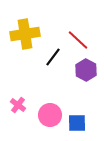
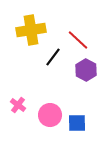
yellow cross: moved 6 px right, 4 px up
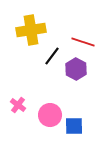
red line: moved 5 px right, 2 px down; rotated 25 degrees counterclockwise
black line: moved 1 px left, 1 px up
purple hexagon: moved 10 px left, 1 px up
blue square: moved 3 px left, 3 px down
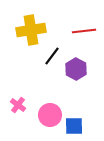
red line: moved 1 px right, 11 px up; rotated 25 degrees counterclockwise
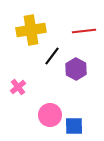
pink cross: moved 18 px up; rotated 14 degrees clockwise
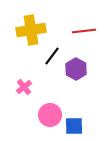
pink cross: moved 6 px right
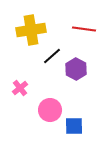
red line: moved 2 px up; rotated 15 degrees clockwise
black line: rotated 12 degrees clockwise
pink cross: moved 4 px left, 1 px down
pink circle: moved 5 px up
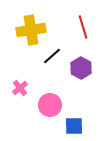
red line: moved 1 px left, 2 px up; rotated 65 degrees clockwise
purple hexagon: moved 5 px right, 1 px up
pink circle: moved 5 px up
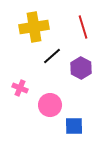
yellow cross: moved 3 px right, 3 px up
pink cross: rotated 28 degrees counterclockwise
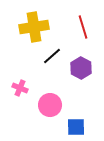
blue square: moved 2 px right, 1 px down
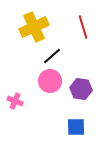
yellow cross: rotated 16 degrees counterclockwise
purple hexagon: moved 21 px down; rotated 20 degrees counterclockwise
pink cross: moved 5 px left, 13 px down
pink circle: moved 24 px up
